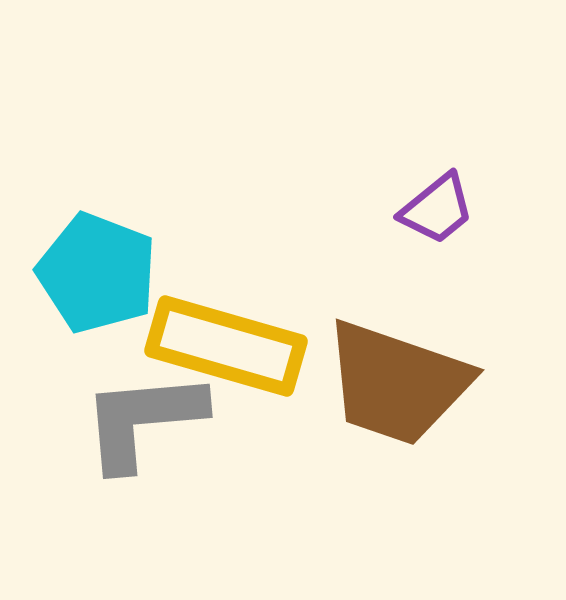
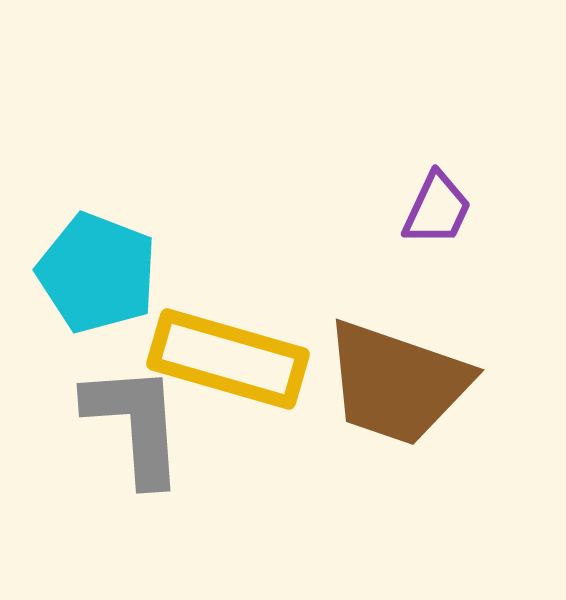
purple trapezoid: rotated 26 degrees counterclockwise
yellow rectangle: moved 2 px right, 13 px down
gray L-shape: moved 8 px left, 4 px down; rotated 91 degrees clockwise
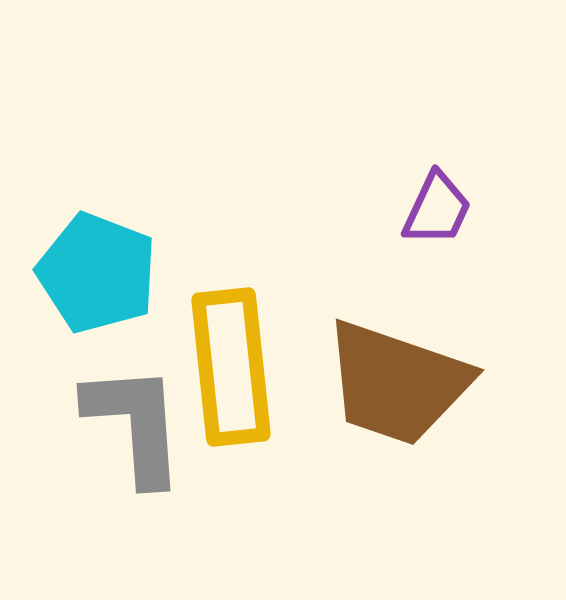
yellow rectangle: moved 3 px right, 8 px down; rotated 68 degrees clockwise
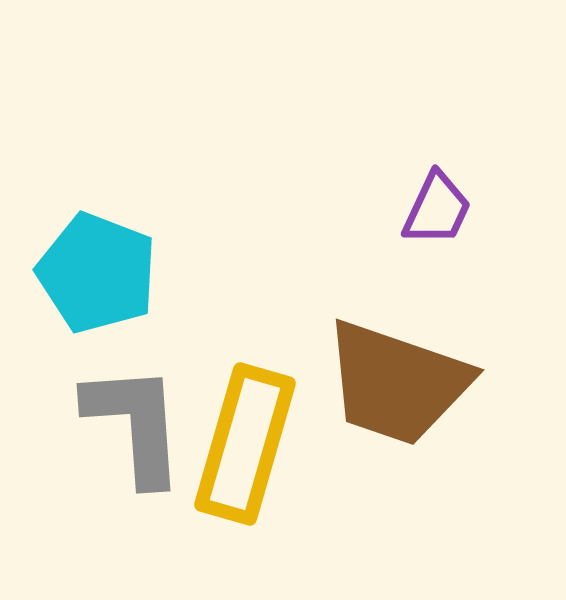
yellow rectangle: moved 14 px right, 77 px down; rotated 22 degrees clockwise
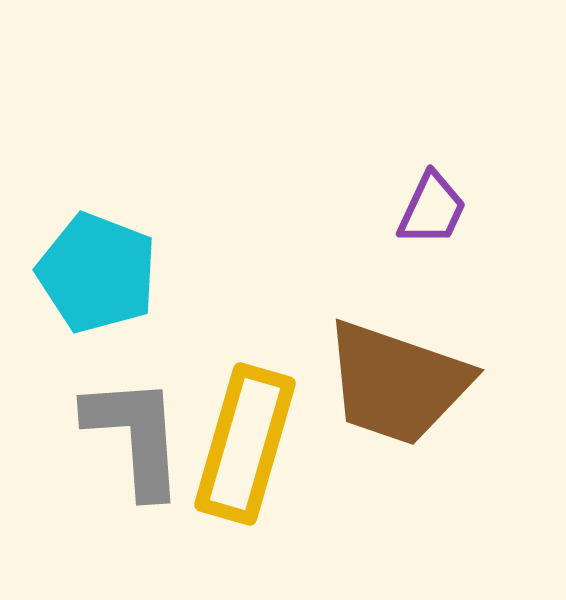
purple trapezoid: moved 5 px left
gray L-shape: moved 12 px down
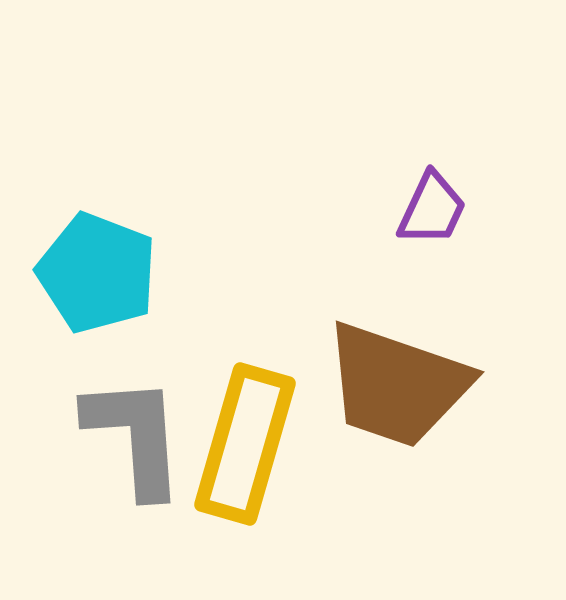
brown trapezoid: moved 2 px down
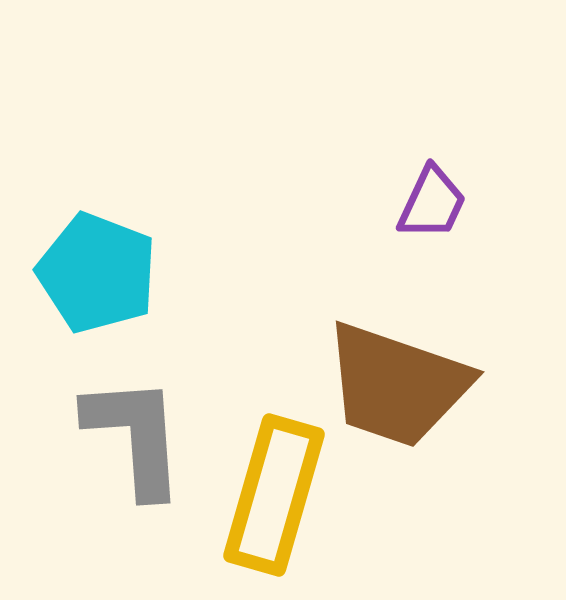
purple trapezoid: moved 6 px up
yellow rectangle: moved 29 px right, 51 px down
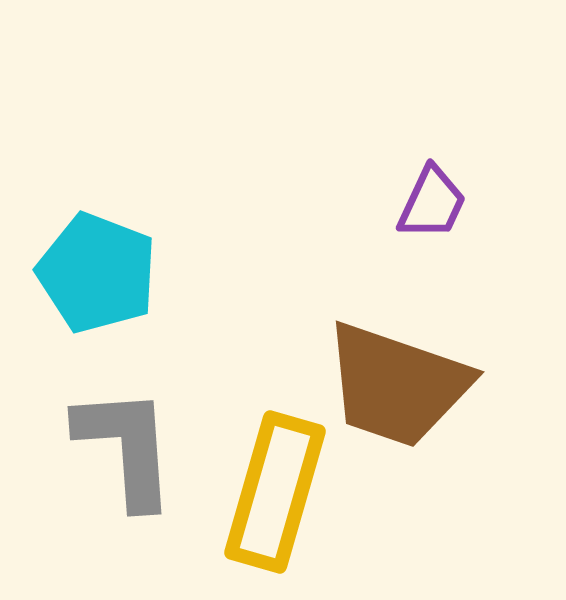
gray L-shape: moved 9 px left, 11 px down
yellow rectangle: moved 1 px right, 3 px up
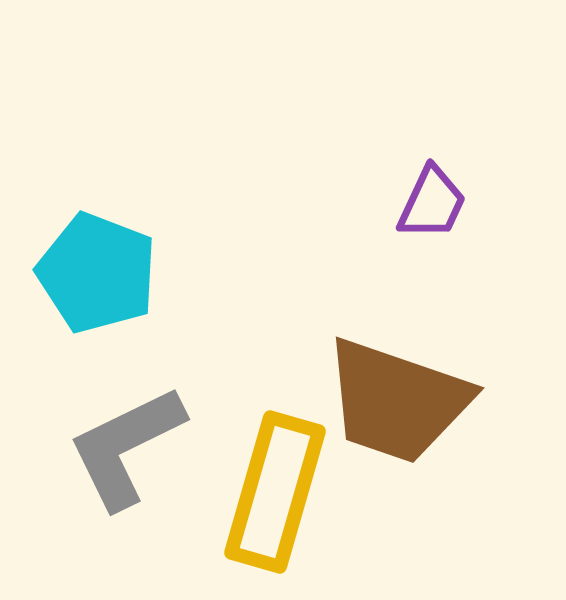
brown trapezoid: moved 16 px down
gray L-shape: rotated 112 degrees counterclockwise
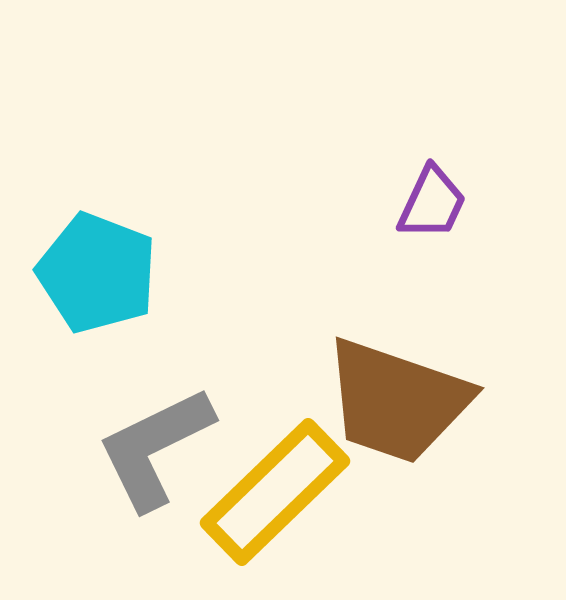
gray L-shape: moved 29 px right, 1 px down
yellow rectangle: rotated 30 degrees clockwise
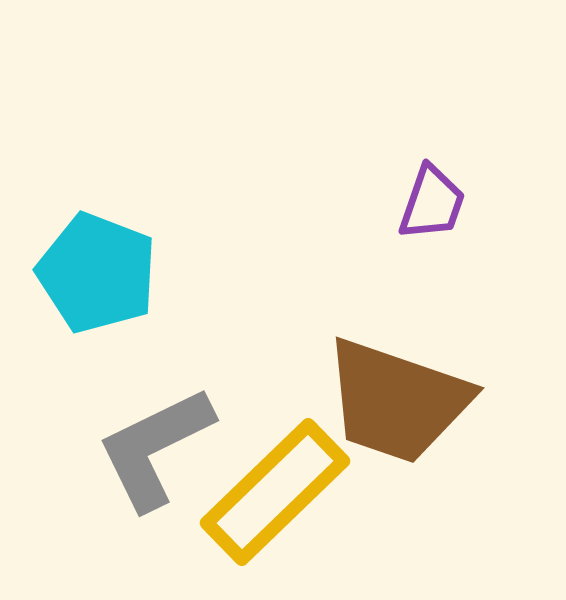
purple trapezoid: rotated 6 degrees counterclockwise
